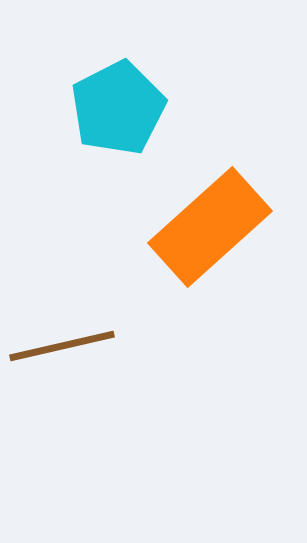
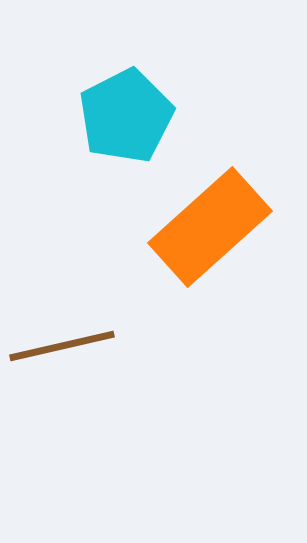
cyan pentagon: moved 8 px right, 8 px down
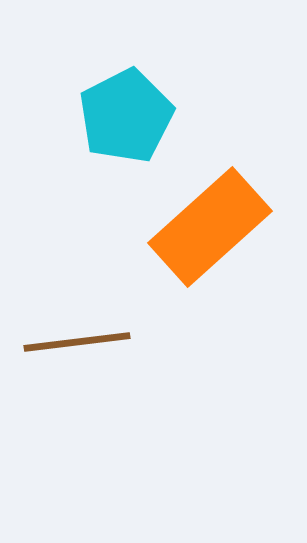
brown line: moved 15 px right, 4 px up; rotated 6 degrees clockwise
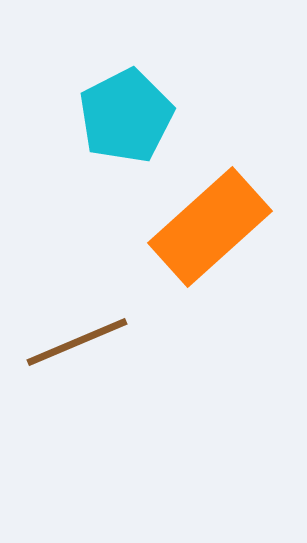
brown line: rotated 16 degrees counterclockwise
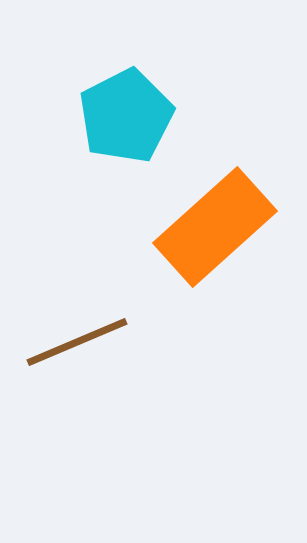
orange rectangle: moved 5 px right
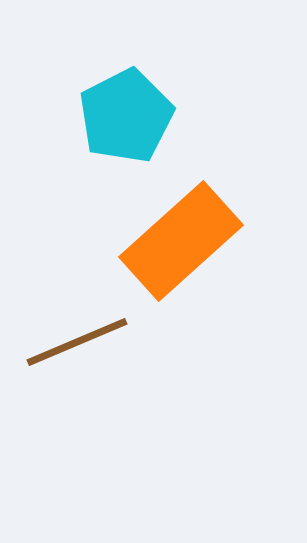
orange rectangle: moved 34 px left, 14 px down
